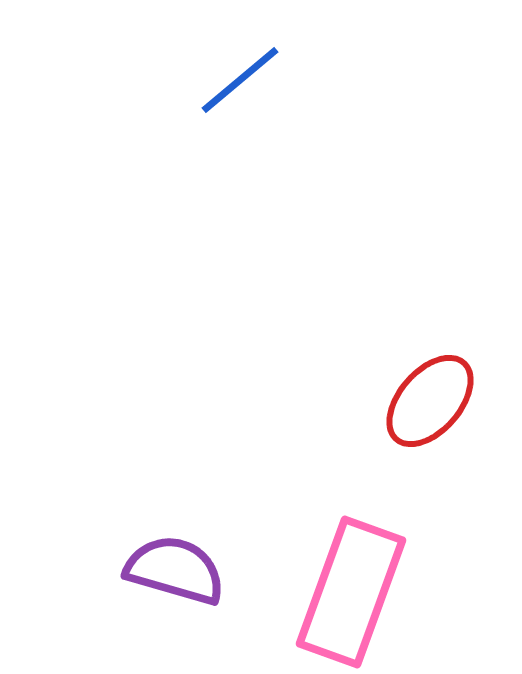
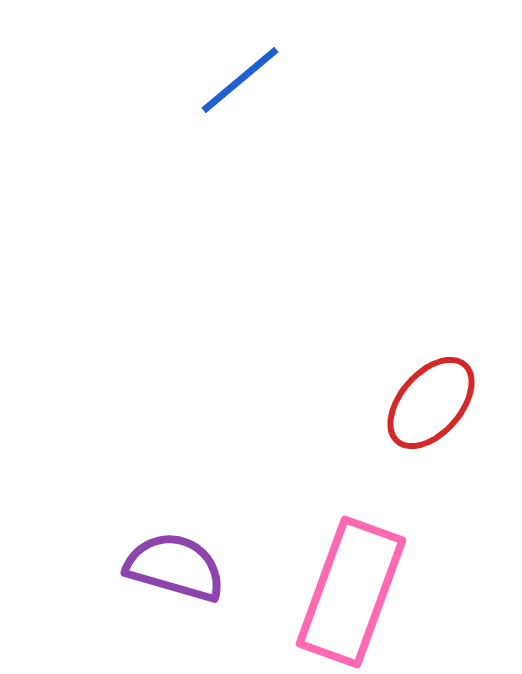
red ellipse: moved 1 px right, 2 px down
purple semicircle: moved 3 px up
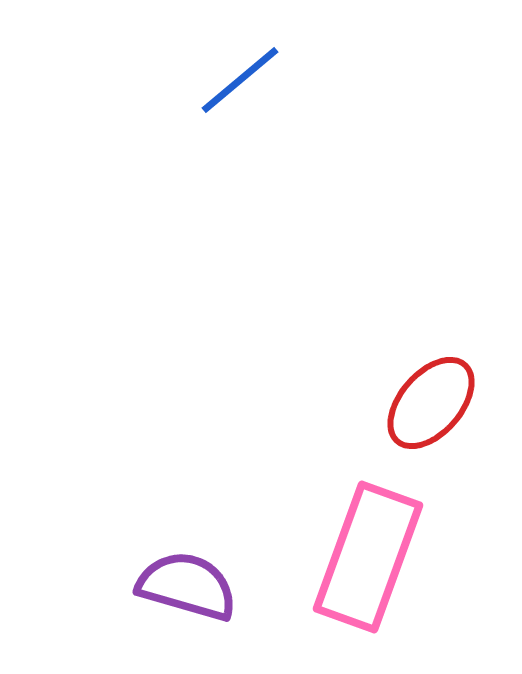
purple semicircle: moved 12 px right, 19 px down
pink rectangle: moved 17 px right, 35 px up
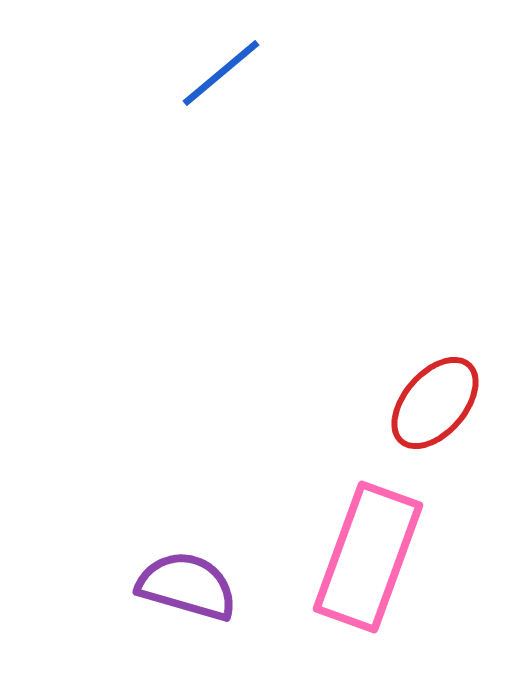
blue line: moved 19 px left, 7 px up
red ellipse: moved 4 px right
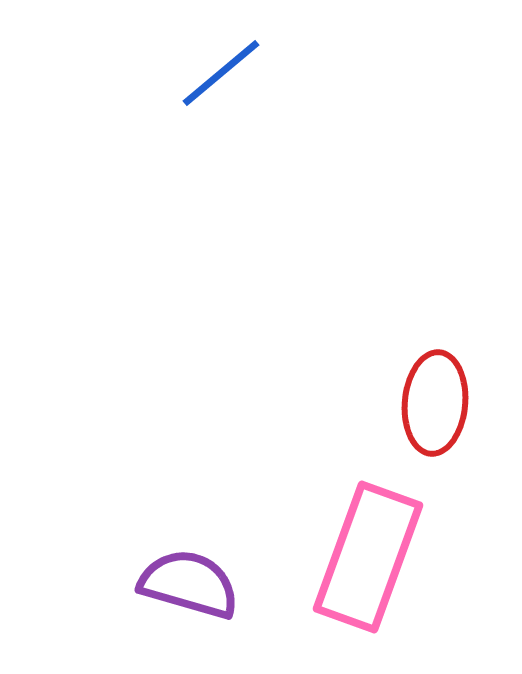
red ellipse: rotated 36 degrees counterclockwise
purple semicircle: moved 2 px right, 2 px up
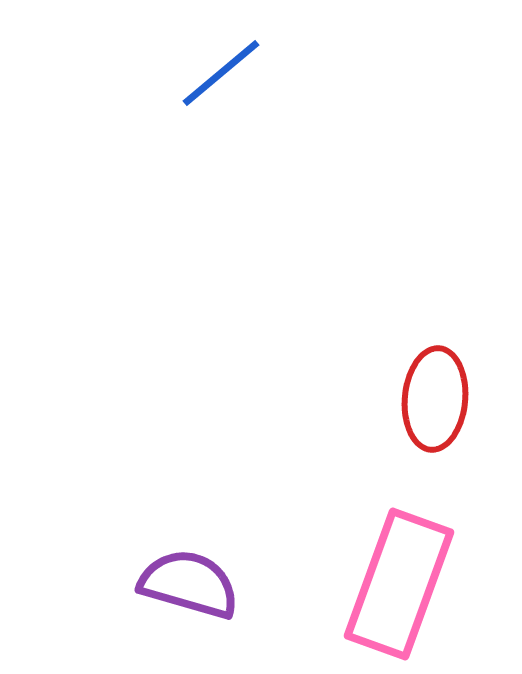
red ellipse: moved 4 px up
pink rectangle: moved 31 px right, 27 px down
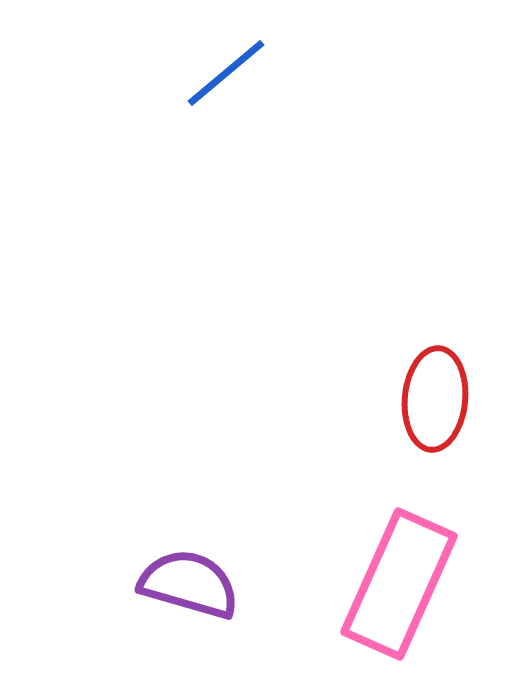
blue line: moved 5 px right
pink rectangle: rotated 4 degrees clockwise
